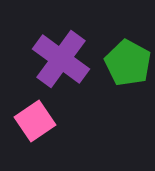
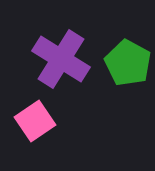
purple cross: rotated 4 degrees counterclockwise
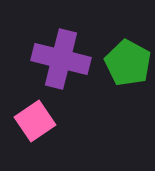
purple cross: rotated 18 degrees counterclockwise
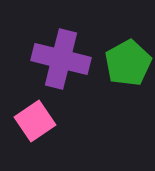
green pentagon: rotated 15 degrees clockwise
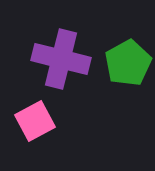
pink square: rotated 6 degrees clockwise
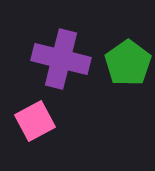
green pentagon: rotated 6 degrees counterclockwise
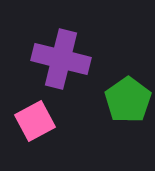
green pentagon: moved 37 px down
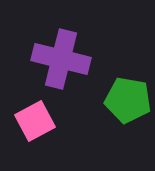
green pentagon: rotated 27 degrees counterclockwise
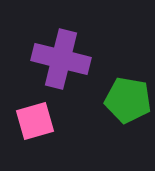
pink square: rotated 12 degrees clockwise
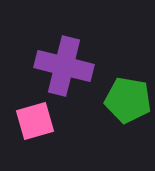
purple cross: moved 3 px right, 7 px down
